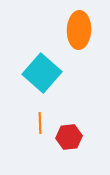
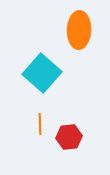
orange line: moved 1 px down
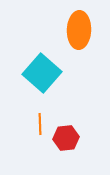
red hexagon: moved 3 px left, 1 px down
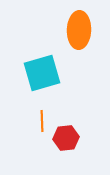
cyan square: rotated 33 degrees clockwise
orange line: moved 2 px right, 3 px up
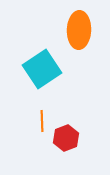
cyan square: moved 4 px up; rotated 18 degrees counterclockwise
red hexagon: rotated 15 degrees counterclockwise
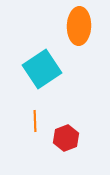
orange ellipse: moved 4 px up
orange line: moved 7 px left
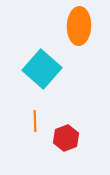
cyan square: rotated 15 degrees counterclockwise
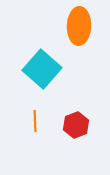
red hexagon: moved 10 px right, 13 px up
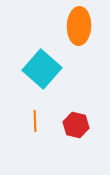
red hexagon: rotated 25 degrees counterclockwise
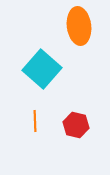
orange ellipse: rotated 9 degrees counterclockwise
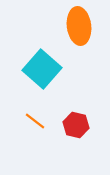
orange line: rotated 50 degrees counterclockwise
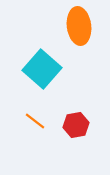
red hexagon: rotated 25 degrees counterclockwise
